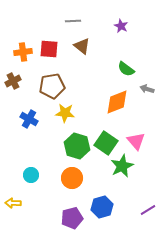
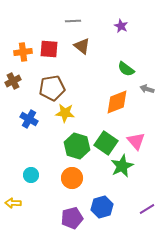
brown pentagon: moved 2 px down
purple line: moved 1 px left, 1 px up
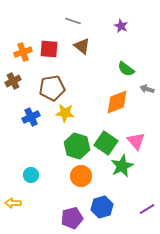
gray line: rotated 21 degrees clockwise
orange cross: rotated 12 degrees counterclockwise
blue cross: moved 2 px right, 2 px up; rotated 36 degrees clockwise
orange circle: moved 9 px right, 2 px up
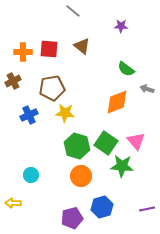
gray line: moved 10 px up; rotated 21 degrees clockwise
purple star: rotated 24 degrees counterclockwise
orange cross: rotated 18 degrees clockwise
blue cross: moved 2 px left, 2 px up
green star: rotated 30 degrees clockwise
purple line: rotated 21 degrees clockwise
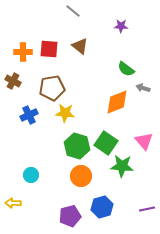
brown triangle: moved 2 px left
brown cross: rotated 35 degrees counterclockwise
gray arrow: moved 4 px left, 1 px up
pink triangle: moved 8 px right
purple pentagon: moved 2 px left, 2 px up
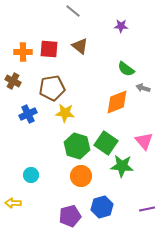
blue cross: moved 1 px left, 1 px up
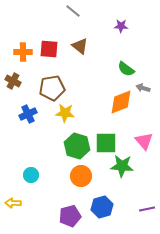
orange diamond: moved 4 px right
green square: rotated 35 degrees counterclockwise
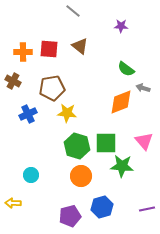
yellow star: moved 2 px right
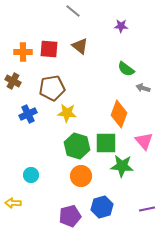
orange diamond: moved 2 px left, 12 px down; rotated 48 degrees counterclockwise
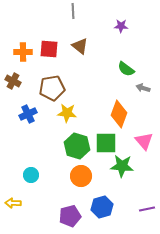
gray line: rotated 49 degrees clockwise
